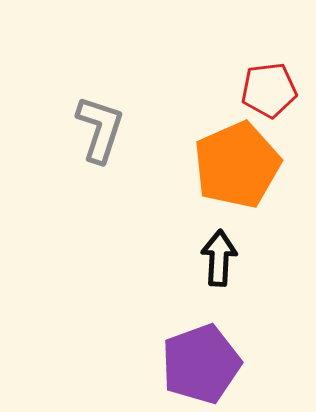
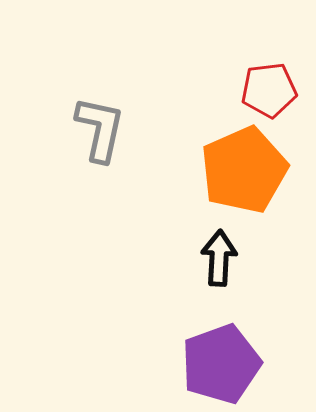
gray L-shape: rotated 6 degrees counterclockwise
orange pentagon: moved 7 px right, 5 px down
purple pentagon: moved 20 px right
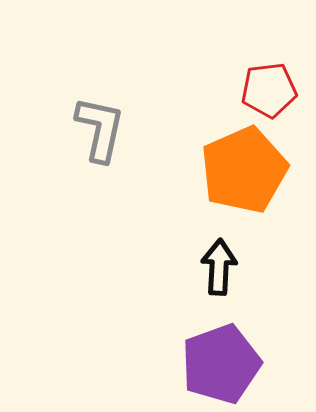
black arrow: moved 9 px down
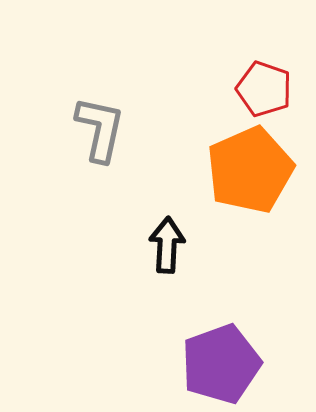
red pentagon: moved 5 px left, 1 px up; rotated 26 degrees clockwise
orange pentagon: moved 6 px right
black arrow: moved 52 px left, 22 px up
